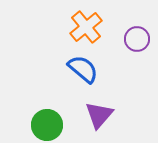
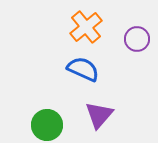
blue semicircle: rotated 16 degrees counterclockwise
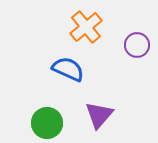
purple circle: moved 6 px down
blue semicircle: moved 15 px left
green circle: moved 2 px up
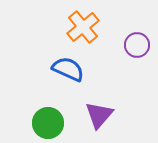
orange cross: moved 3 px left
green circle: moved 1 px right
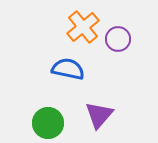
purple circle: moved 19 px left, 6 px up
blue semicircle: rotated 12 degrees counterclockwise
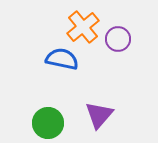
blue semicircle: moved 6 px left, 10 px up
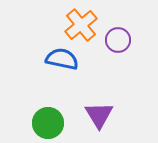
orange cross: moved 2 px left, 2 px up
purple circle: moved 1 px down
purple triangle: rotated 12 degrees counterclockwise
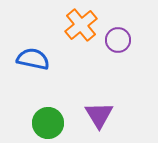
blue semicircle: moved 29 px left
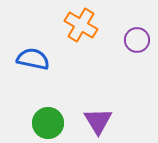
orange cross: rotated 20 degrees counterclockwise
purple circle: moved 19 px right
purple triangle: moved 1 px left, 6 px down
